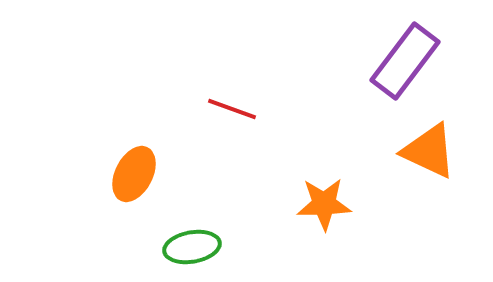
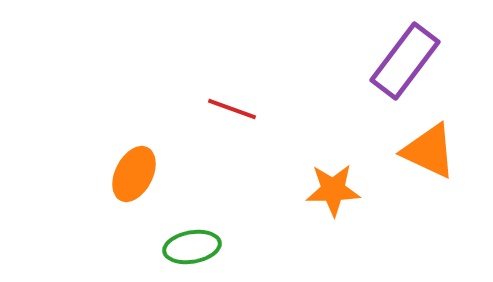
orange star: moved 9 px right, 14 px up
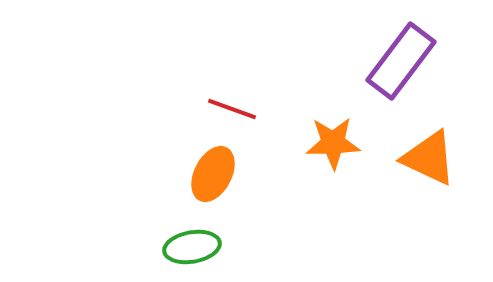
purple rectangle: moved 4 px left
orange triangle: moved 7 px down
orange ellipse: moved 79 px right
orange star: moved 47 px up
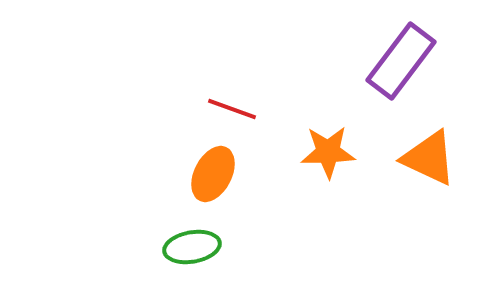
orange star: moved 5 px left, 9 px down
